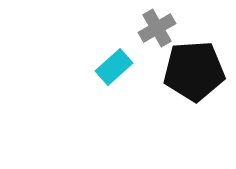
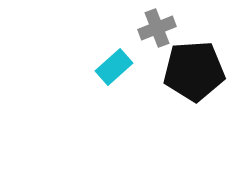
gray cross: rotated 9 degrees clockwise
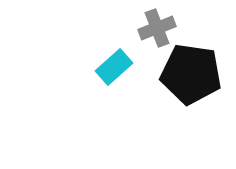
black pentagon: moved 3 px left, 3 px down; rotated 12 degrees clockwise
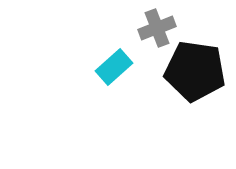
black pentagon: moved 4 px right, 3 px up
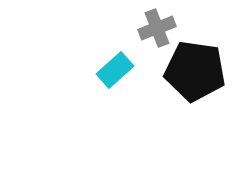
cyan rectangle: moved 1 px right, 3 px down
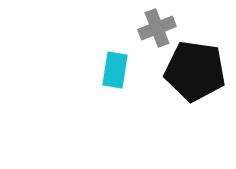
cyan rectangle: rotated 39 degrees counterclockwise
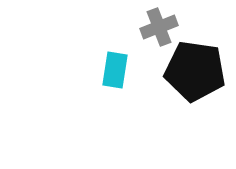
gray cross: moved 2 px right, 1 px up
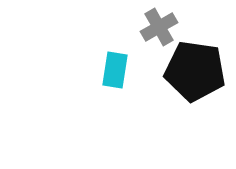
gray cross: rotated 9 degrees counterclockwise
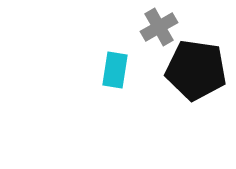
black pentagon: moved 1 px right, 1 px up
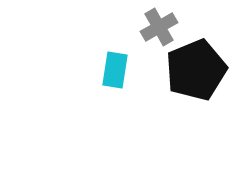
black pentagon: rotated 30 degrees counterclockwise
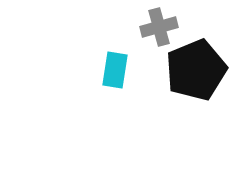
gray cross: rotated 15 degrees clockwise
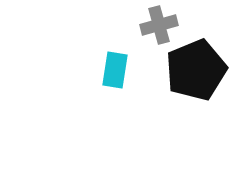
gray cross: moved 2 px up
